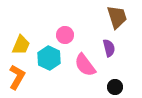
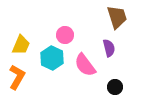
cyan hexagon: moved 3 px right
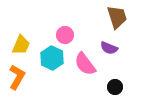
purple semicircle: rotated 126 degrees clockwise
pink semicircle: moved 1 px up
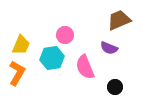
brown trapezoid: moved 2 px right, 3 px down; rotated 95 degrees counterclockwise
cyan hexagon: rotated 25 degrees clockwise
pink semicircle: moved 3 px down; rotated 15 degrees clockwise
orange L-shape: moved 4 px up
